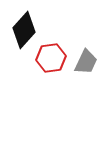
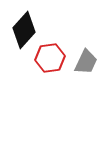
red hexagon: moved 1 px left
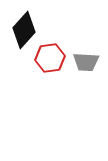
gray trapezoid: rotated 68 degrees clockwise
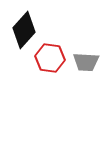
red hexagon: rotated 16 degrees clockwise
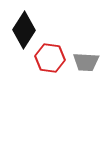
black diamond: rotated 9 degrees counterclockwise
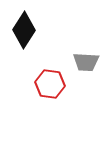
red hexagon: moved 26 px down
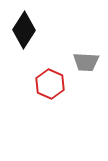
red hexagon: rotated 16 degrees clockwise
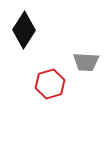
red hexagon: rotated 20 degrees clockwise
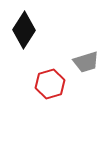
gray trapezoid: rotated 20 degrees counterclockwise
